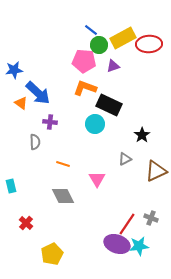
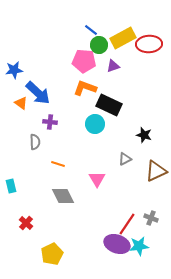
black star: moved 2 px right; rotated 21 degrees counterclockwise
orange line: moved 5 px left
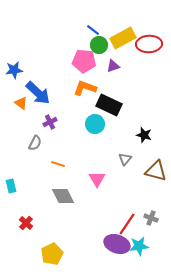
blue line: moved 2 px right
purple cross: rotated 32 degrees counterclockwise
gray semicircle: moved 1 px down; rotated 28 degrees clockwise
gray triangle: rotated 24 degrees counterclockwise
brown triangle: rotated 40 degrees clockwise
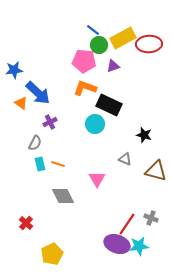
gray triangle: rotated 48 degrees counterclockwise
cyan rectangle: moved 29 px right, 22 px up
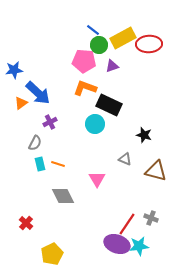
purple triangle: moved 1 px left
orange triangle: rotated 48 degrees clockwise
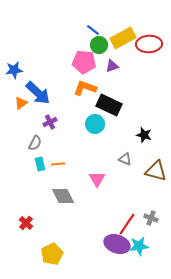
pink pentagon: moved 1 px down
orange line: rotated 24 degrees counterclockwise
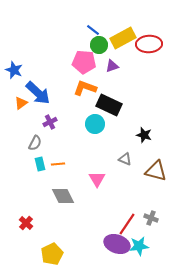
blue star: rotated 30 degrees clockwise
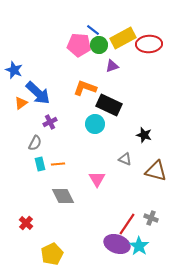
pink pentagon: moved 5 px left, 17 px up
cyan star: rotated 30 degrees counterclockwise
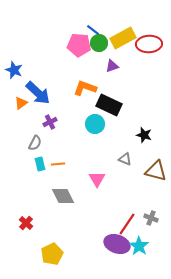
green circle: moved 2 px up
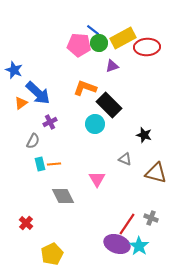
red ellipse: moved 2 px left, 3 px down
black rectangle: rotated 20 degrees clockwise
gray semicircle: moved 2 px left, 2 px up
orange line: moved 4 px left
brown triangle: moved 2 px down
